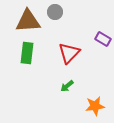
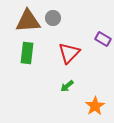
gray circle: moved 2 px left, 6 px down
orange star: rotated 24 degrees counterclockwise
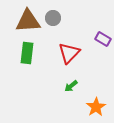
green arrow: moved 4 px right
orange star: moved 1 px right, 1 px down
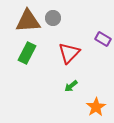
green rectangle: rotated 20 degrees clockwise
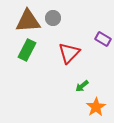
green rectangle: moved 3 px up
green arrow: moved 11 px right
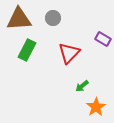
brown triangle: moved 9 px left, 2 px up
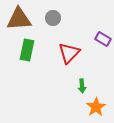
green rectangle: rotated 15 degrees counterclockwise
green arrow: rotated 56 degrees counterclockwise
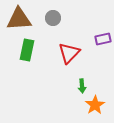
purple rectangle: rotated 42 degrees counterclockwise
orange star: moved 1 px left, 2 px up
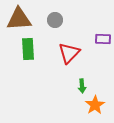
gray circle: moved 2 px right, 2 px down
purple rectangle: rotated 14 degrees clockwise
green rectangle: moved 1 px right, 1 px up; rotated 15 degrees counterclockwise
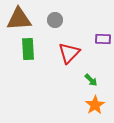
green arrow: moved 9 px right, 6 px up; rotated 40 degrees counterclockwise
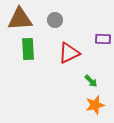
brown triangle: moved 1 px right
red triangle: rotated 20 degrees clockwise
green arrow: moved 1 px down
orange star: rotated 18 degrees clockwise
